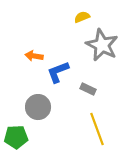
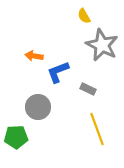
yellow semicircle: moved 2 px right, 1 px up; rotated 98 degrees counterclockwise
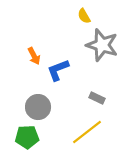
gray star: rotated 8 degrees counterclockwise
orange arrow: rotated 126 degrees counterclockwise
blue L-shape: moved 2 px up
gray rectangle: moved 9 px right, 9 px down
yellow line: moved 10 px left, 3 px down; rotated 72 degrees clockwise
green pentagon: moved 11 px right
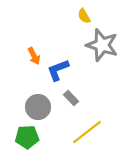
gray rectangle: moved 26 px left; rotated 21 degrees clockwise
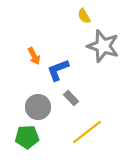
gray star: moved 1 px right, 1 px down
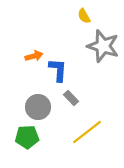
orange arrow: rotated 78 degrees counterclockwise
blue L-shape: rotated 115 degrees clockwise
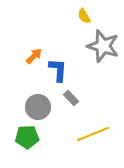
orange arrow: rotated 30 degrees counterclockwise
yellow line: moved 6 px right, 2 px down; rotated 16 degrees clockwise
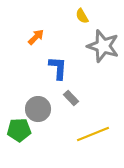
yellow semicircle: moved 2 px left
orange arrow: moved 2 px right, 19 px up
blue L-shape: moved 2 px up
gray circle: moved 2 px down
green pentagon: moved 8 px left, 7 px up
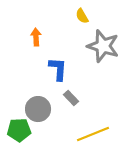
orange arrow: rotated 48 degrees counterclockwise
blue L-shape: moved 1 px down
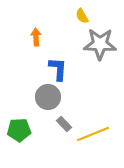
gray star: moved 3 px left, 2 px up; rotated 16 degrees counterclockwise
gray rectangle: moved 7 px left, 26 px down
gray circle: moved 10 px right, 12 px up
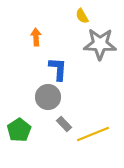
green pentagon: rotated 30 degrees counterclockwise
